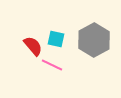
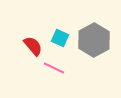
cyan square: moved 4 px right, 1 px up; rotated 12 degrees clockwise
pink line: moved 2 px right, 3 px down
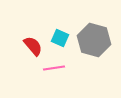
gray hexagon: rotated 16 degrees counterclockwise
pink line: rotated 35 degrees counterclockwise
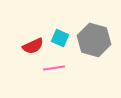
red semicircle: rotated 105 degrees clockwise
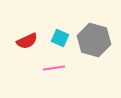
red semicircle: moved 6 px left, 5 px up
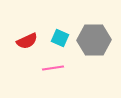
gray hexagon: rotated 16 degrees counterclockwise
pink line: moved 1 px left
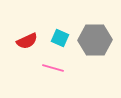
gray hexagon: moved 1 px right
pink line: rotated 25 degrees clockwise
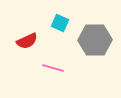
cyan square: moved 15 px up
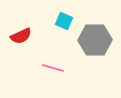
cyan square: moved 4 px right, 2 px up
red semicircle: moved 6 px left, 5 px up
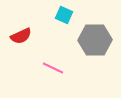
cyan square: moved 6 px up
pink line: rotated 10 degrees clockwise
